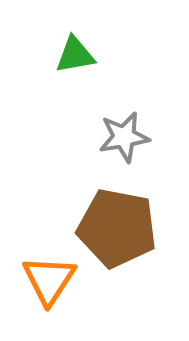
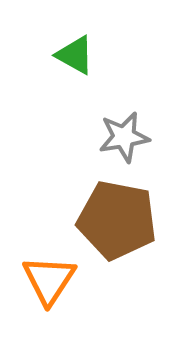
green triangle: rotated 39 degrees clockwise
brown pentagon: moved 8 px up
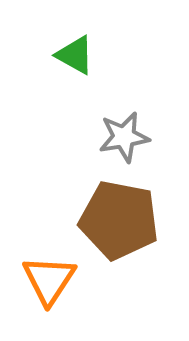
brown pentagon: moved 2 px right
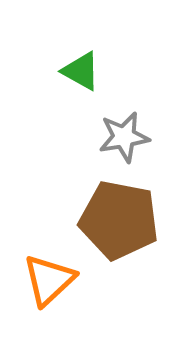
green triangle: moved 6 px right, 16 px down
orange triangle: rotated 14 degrees clockwise
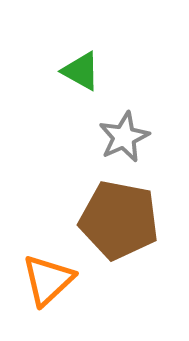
gray star: rotated 15 degrees counterclockwise
orange triangle: moved 1 px left
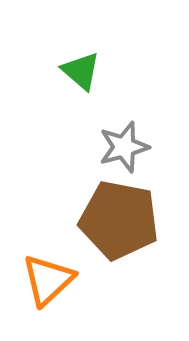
green triangle: rotated 12 degrees clockwise
gray star: moved 10 px down; rotated 9 degrees clockwise
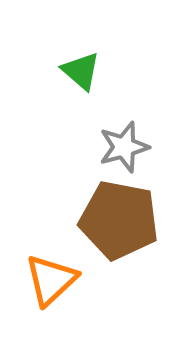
orange triangle: moved 3 px right
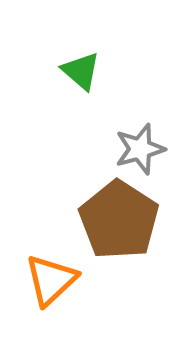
gray star: moved 16 px right, 2 px down
brown pentagon: rotated 22 degrees clockwise
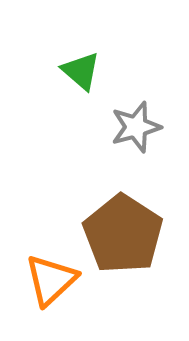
gray star: moved 4 px left, 22 px up
brown pentagon: moved 4 px right, 14 px down
